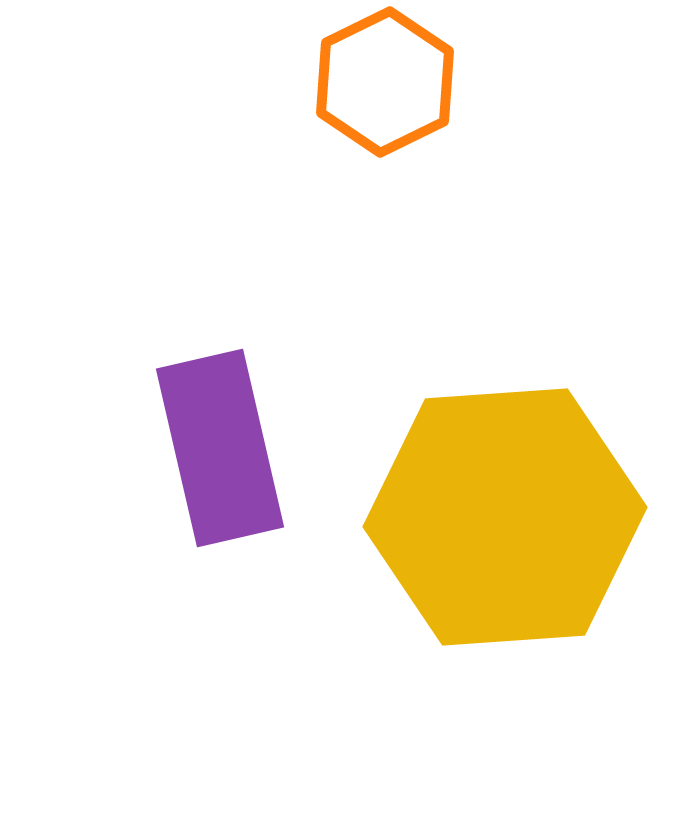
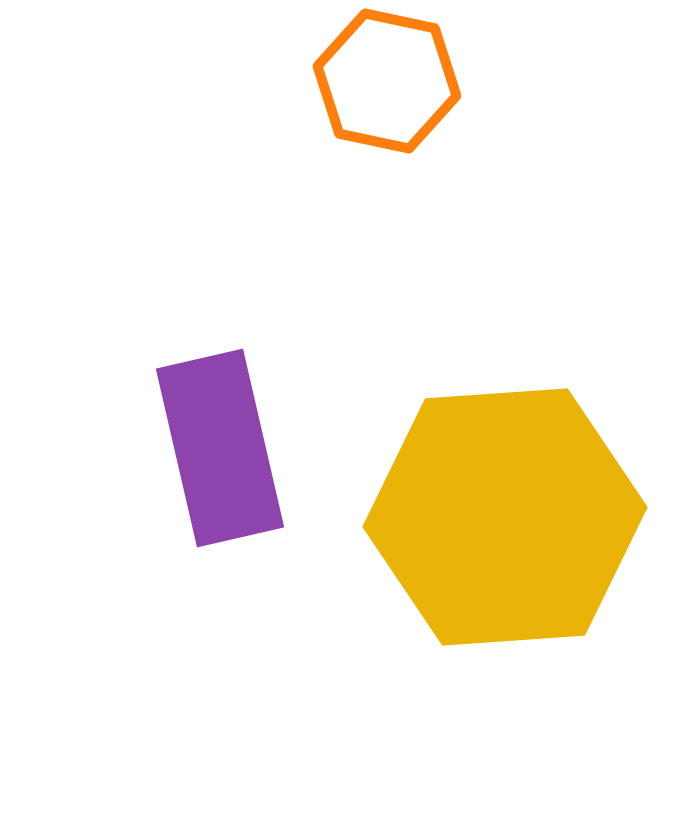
orange hexagon: moved 2 px right, 1 px up; rotated 22 degrees counterclockwise
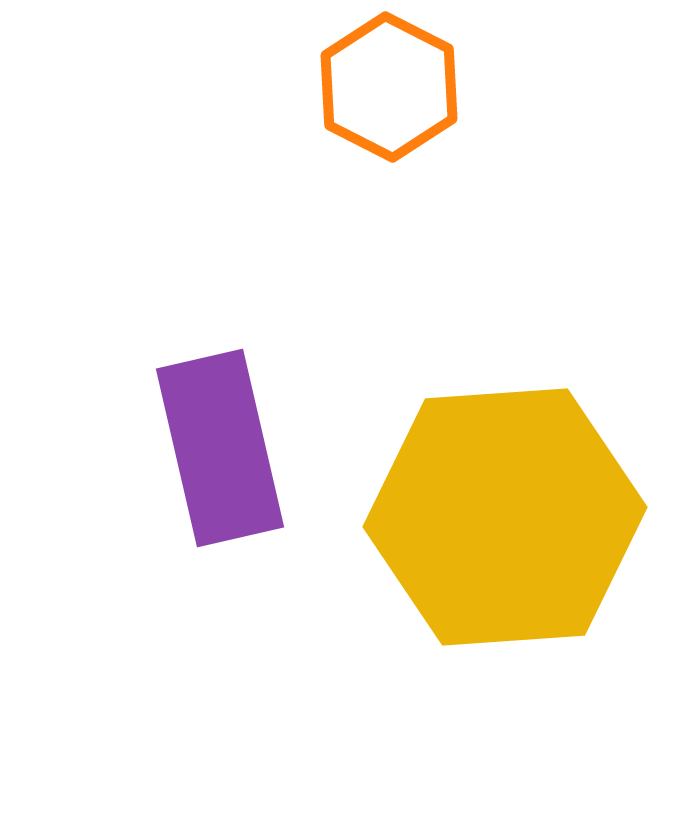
orange hexagon: moved 2 px right, 6 px down; rotated 15 degrees clockwise
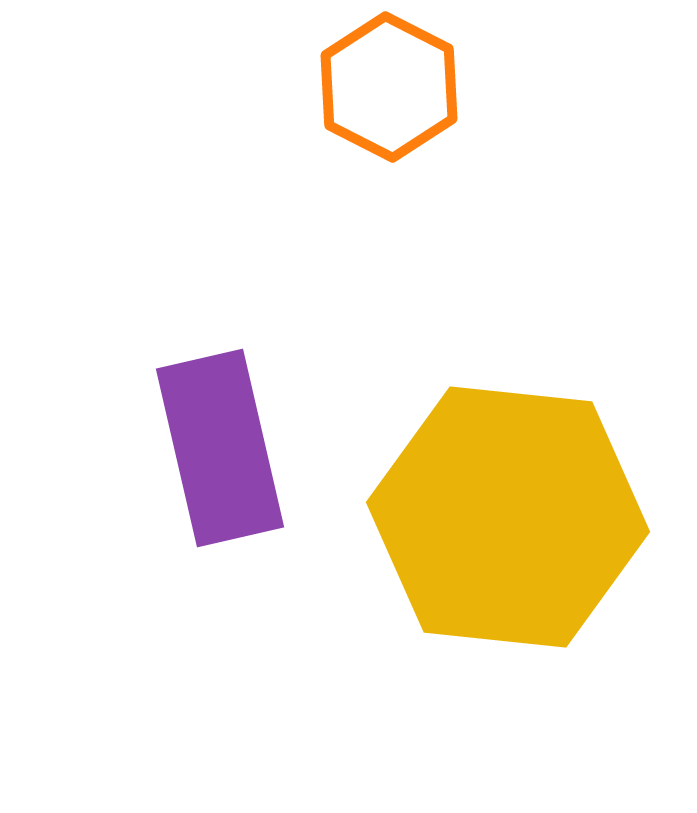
yellow hexagon: moved 3 px right; rotated 10 degrees clockwise
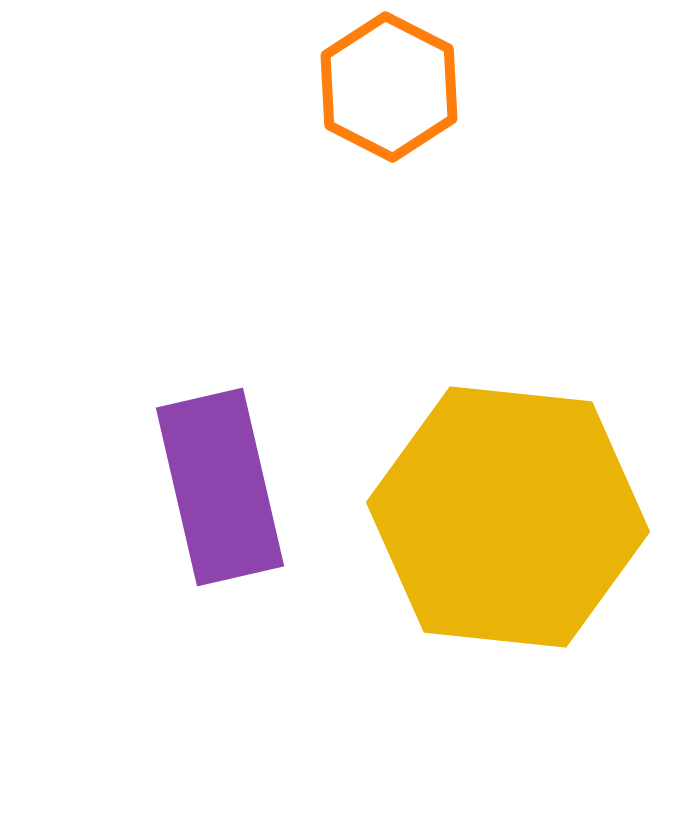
purple rectangle: moved 39 px down
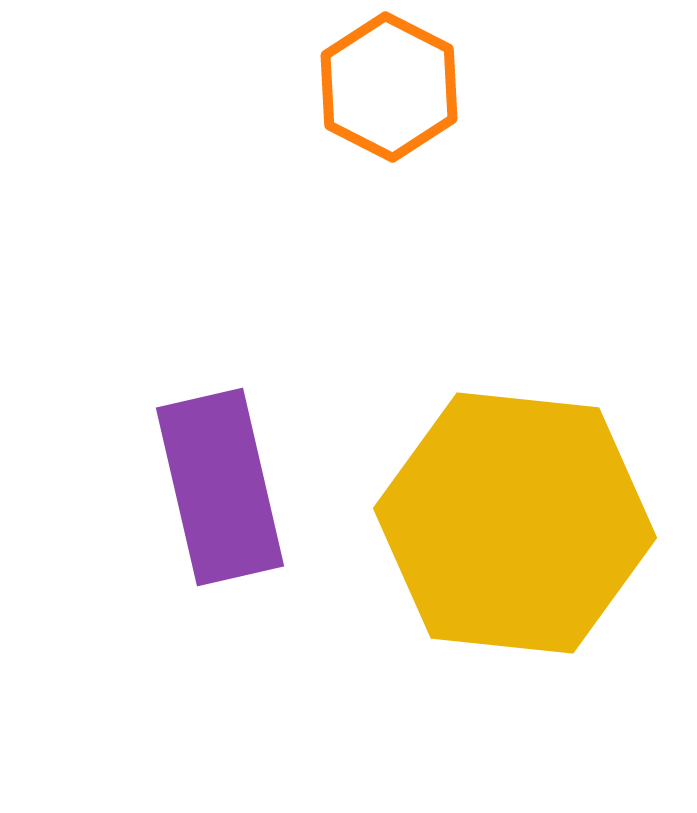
yellow hexagon: moved 7 px right, 6 px down
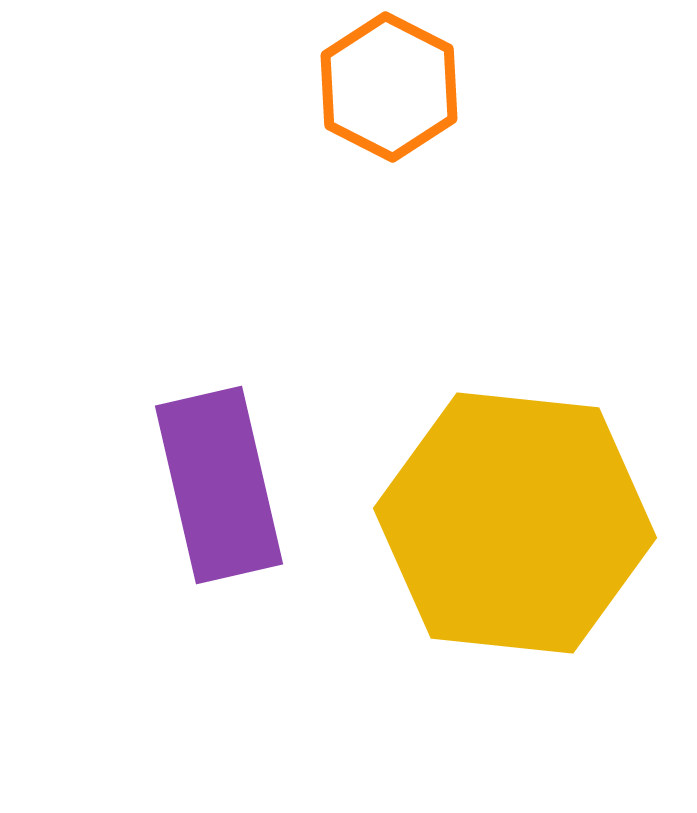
purple rectangle: moved 1 px left, 2 px up
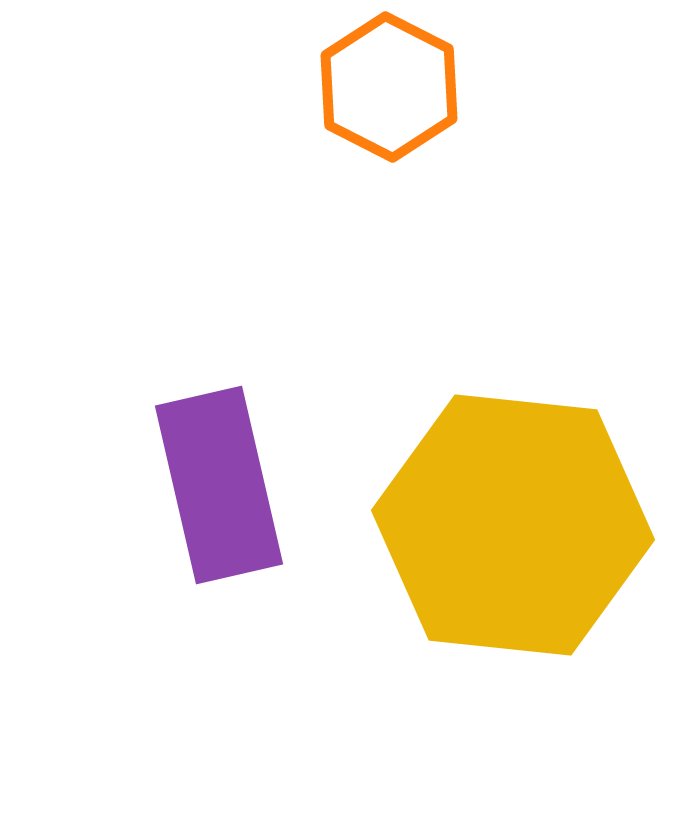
yellow hexagon: moved 2 px left, 2 px down
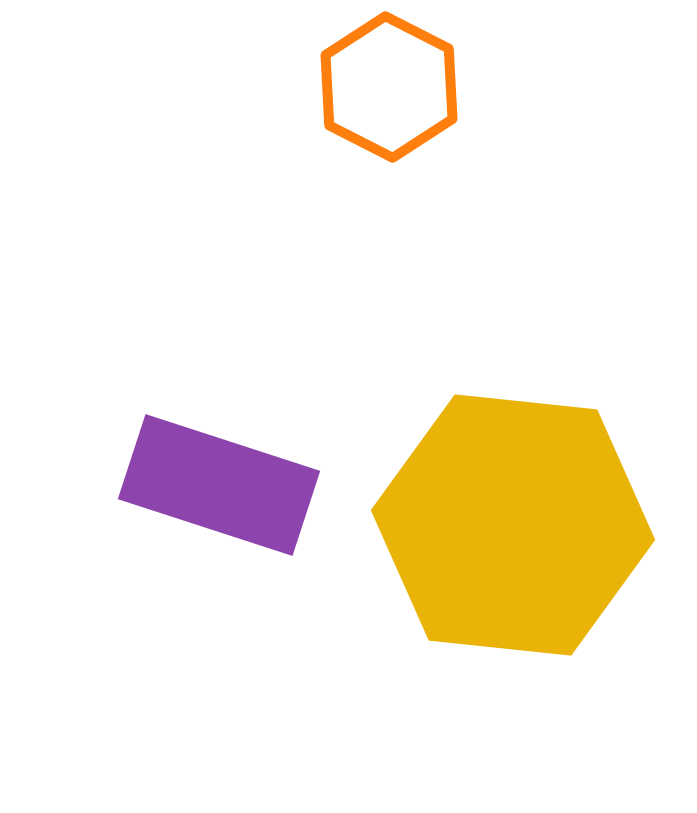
purple rectangle: rotated 59 degrees counterclockwise
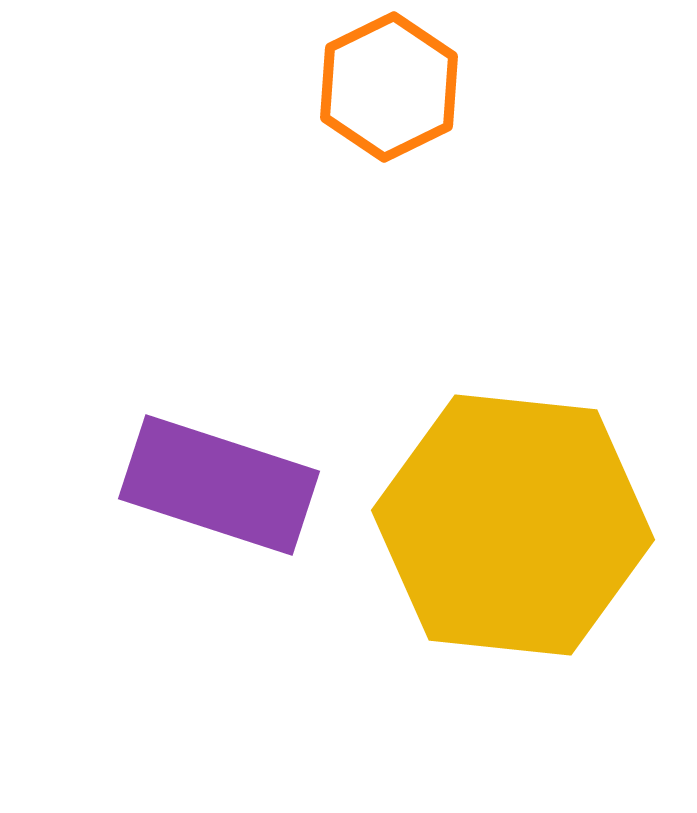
orange hexagon: rotated 7 degrees clockwise
